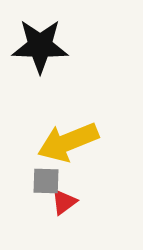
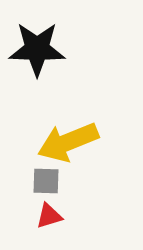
black star: moved 3 px left, 3 px down
red triangle: moved 15 px left, 14 px down; rotated 20 degrees clockwise
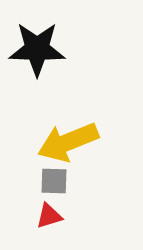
gray square: moved 8 px right
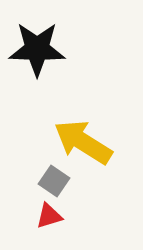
yellow arrow: moved 15 px right; rotated 54 degrees clockwise
gray square: rotated 32 degrees clockwise
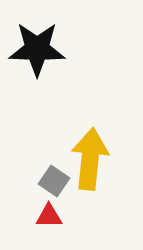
yellow arrow: moved 7 px right, 17 px down; rotated 64 degrees clockwise
red triangle: rotated 16 degrees clockwise
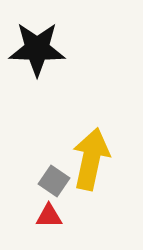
yellow arrow: moved 1 px right; rotated 6 degrees clockwise
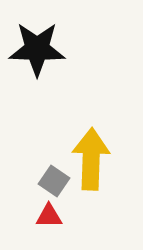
yellow arrow: rotated 10 degrees counterclockwise
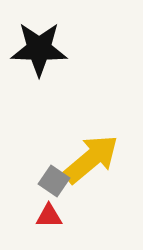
black star: moved 2 px right
yellow arrow: rotated 48 degrees clockwise
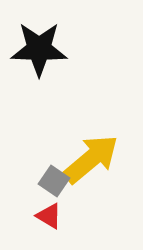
red triangle: rotated 32 degrees clockwise
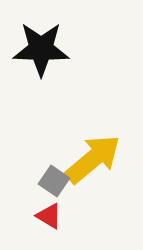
black star: moved 2 px right
yellow arrow: moved 2 px right
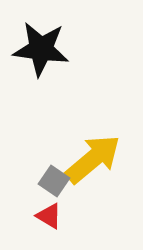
black star: rotated 6 degrees clockwise
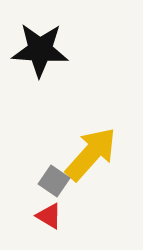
black star: moved 1 px left, 1 px down; rotated 4 degrees counterclockwise
yellow arrow: moved 2 px left, 5 px up; rotated 8 degrees counterclockwise
